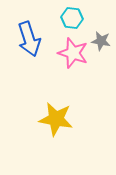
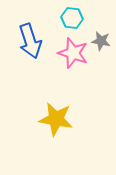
blue arrow: moved 1 px right, 2 px down
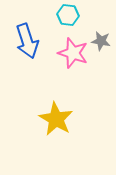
cyan hexagon: moved 4 px left, 3 px up
blue arrow: moved 3 px left
yellow star: rotated 20 degrees clockwise
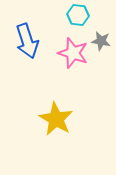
cyan hexagon: moved 10 px right
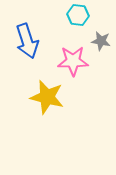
pink star: moved 8 px down; rotated 20 degrees counterclockwise
yellow star: moved 9 px left, 22 px up; rotated 16 degrees counterclockwise
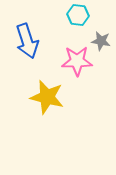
pink star: moved 4 px right
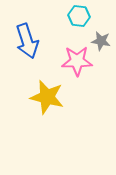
cyan hexagon: moved 1 px right, 1 px down
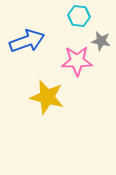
blue arrow: rotated 92 degrees counterclockwise
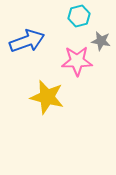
cyan hexagon: rotated 20 degrees counterclockwise
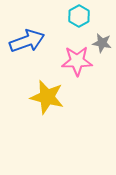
cyan hexagon: rotated 15 degrees counterclockwise
gray star: moved 1 px right, 2 px down
